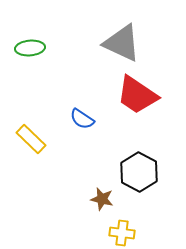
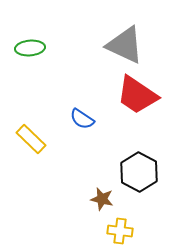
gray triangle: moved 3 px right, 2 px down
yellow cross: moved 2 px left, 2 px up
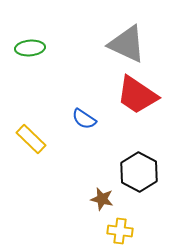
gray triangle: moved 2 px right, 1 px up
blue semicircle: moved 2 px right
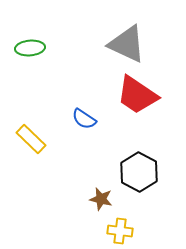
brown star: moved 1 px left
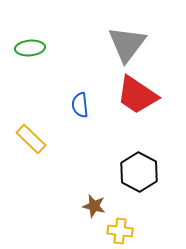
gray triangle: rotated 42 degrees clockwise
blue semicircle: moved 4 px left, 14 px up; rotated 50 degrees clockwise
brown star: moved 7 px left, 7 px down
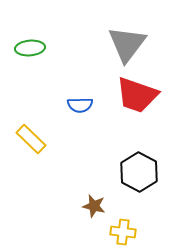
red trapezoid: rotated 15 degrees counterclockwise
blue semicircle: rotated 85 degrees counterclockwise
yellow cross: moved 3 px right, 1 px down
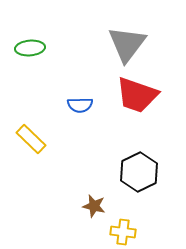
black hexagon: rotated 6 degrees clockwise
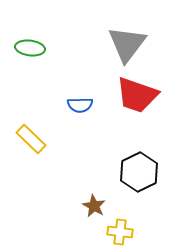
green ellipse: rotated 12 degrees clockwise
brown star: rotated 15 degrees clockwise
yellow cross: moved 3 px left
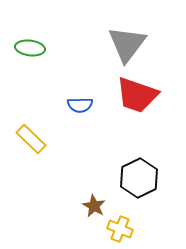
black hexagon: moved 6 px down
yellow cross: moved 3 px up; rotated 15 degrees clockwise
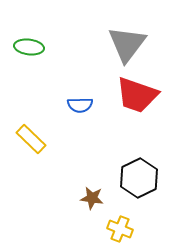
green ellipse: moved 1 px left, 1 px up
brown star: moved 2 px left, 8 px up; rotated 20 degrees counterclockwise
